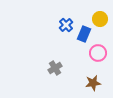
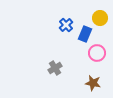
yellow circle: moved 1 px up
blue rectangle: moved 1 px right
pink circle: moved 1 px left
brown star: rotated 21 degrees clockwise
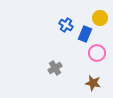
blue cross: rotated 16 degrees counterclockwise
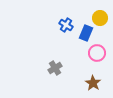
blue rectangle: moved 1 px right, 1 px up
brown star: rotated 21 degrees clockwise
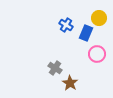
yellow circle: moved 1 px left
pink circle: moved 1 px down
gray cross: rotated 24 degrees counterclockwise
brown star: moved 23 px left
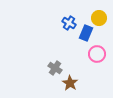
blue cross: moved 3 px right, 2 px up
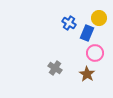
blue rectangle: moved 1 px right
pink circle: moved 2 px left, 1 px up
brown star: moved 17 px right, 9 px up
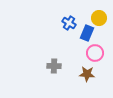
gray cross: moved 1 px left, 2 px up; rotated 32 degrees counterclockwise
brown star: rotated 28 degrees counterclockwise
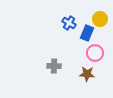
yellow circle: moved 1 px right, 1 px down
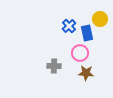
blue cross: moved 3 px down; rotated 16 degrees clockwise
blue rectangle: rotated 35 degrees counterclockwise
pink circle: moved 15 px left
brown star: moved 1 px left, 1 px up
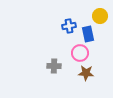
yellow circle: moved 3 px up
blue cross: rotated 32 degrees clockwise
blue rectangle: moved 1 px right, 1 px down
